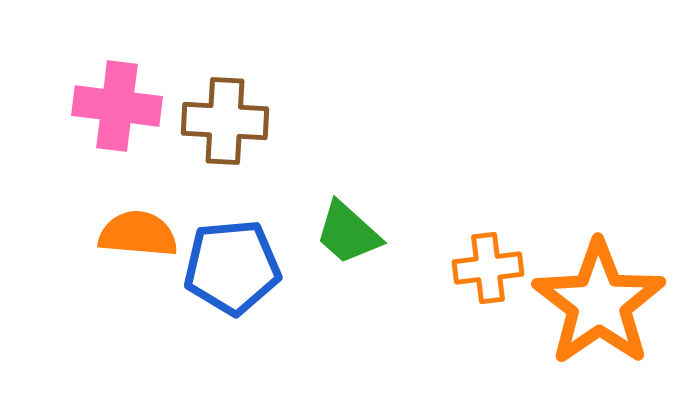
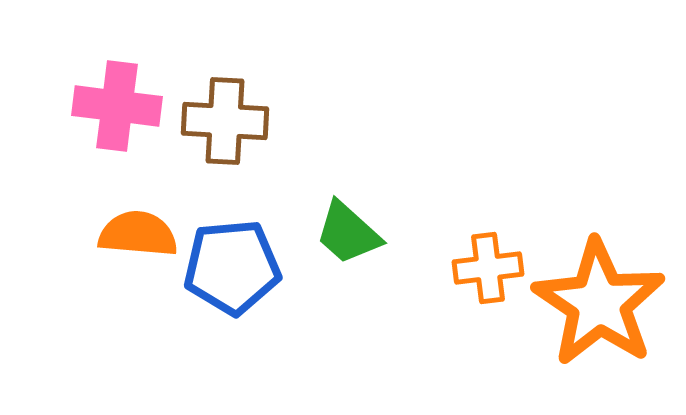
orange star: rotated 3 degrees counterclockwise
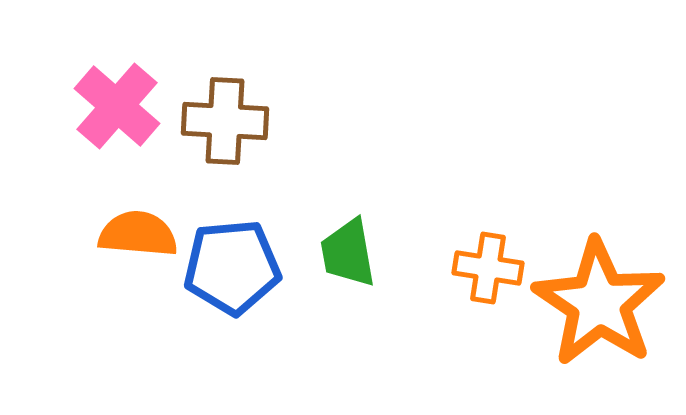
pink cross: rotated 34 degrees clockwise
green trapezoid: moved 20 px down; rotated 38 degrees clockwise
orange cross: rotated 16 degrees clockwise
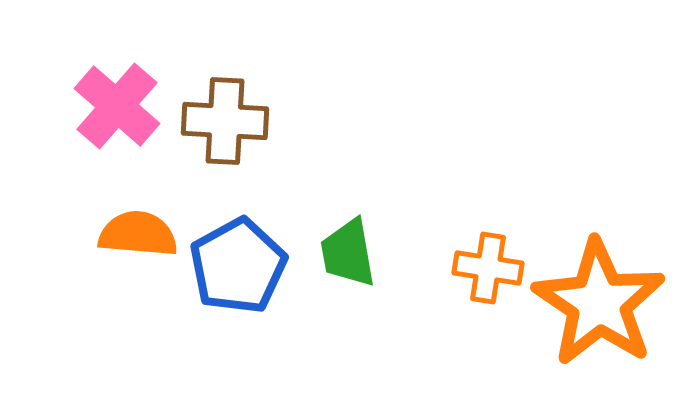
blue pentagon: moved 6 px right, 1 px up; rotated 24 degrees counterclockwise
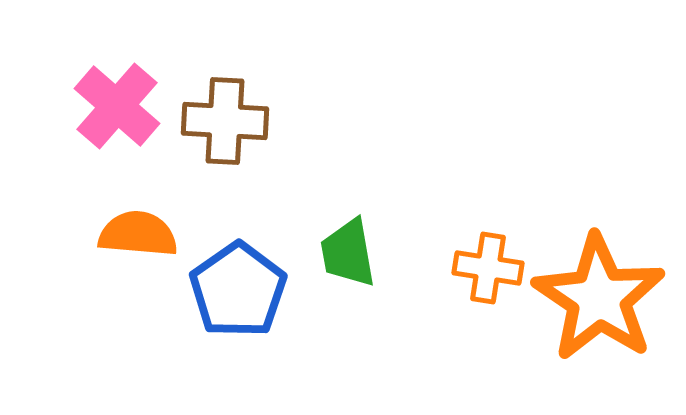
blue pentagon: moved 24 px down; rotated 6 degrees counterclockwise
orange star: moved 5 px up
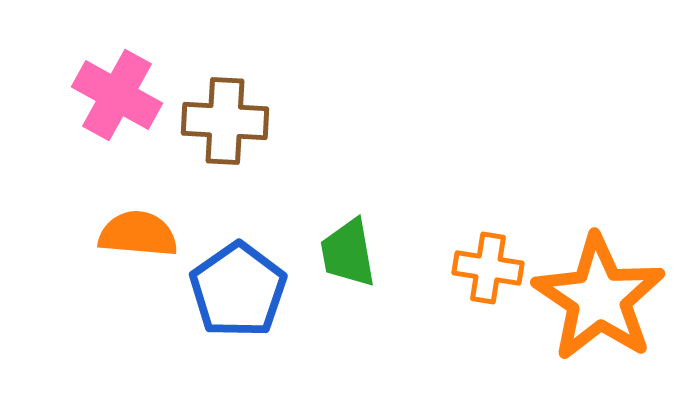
pink cross: moved 11 px up; rotated 12 degrees counterclockwise
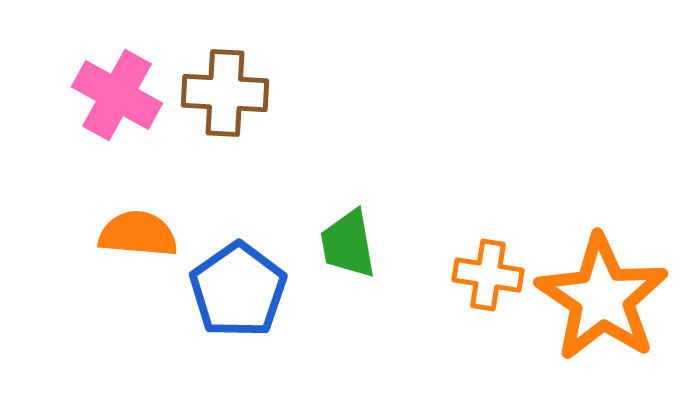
brown cross: moved 28 px up
green trapezoid: moved 9 px up
orange cross: moved 7 px down
orange star: moved 3 px right
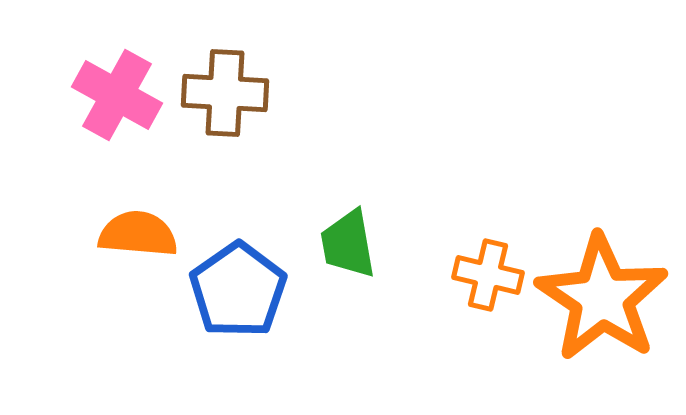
orange cross: rotated 4 degrees clockwise
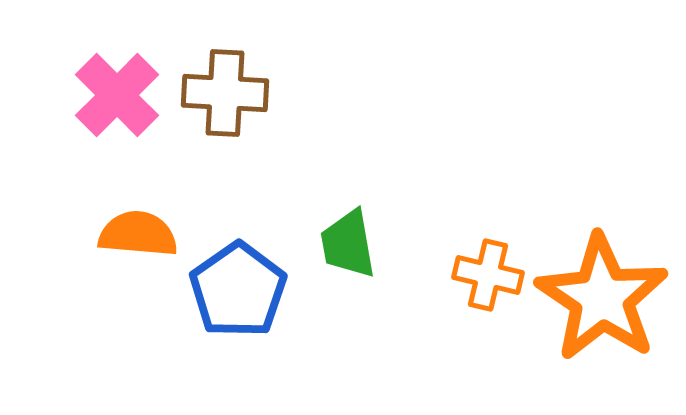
pink cross: rotated 16 degrees clockwise
